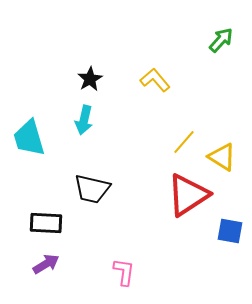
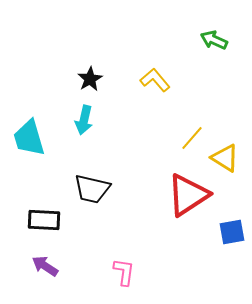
green arrow: moved 7 px left; rotated 108 degrees counterclockwise
yellow line: moved 8 px right, 4 px up
yellow triangle: moved 3 px right, 1 px down
black rectangle: moved 2 px left, 3 px up
blue square: moved 2 px right, 1 px down; rotated 20 degrees counterclockwise
purple arrow: moved 1 px left, 2 px down; rotated 116 degrees counterclockwise
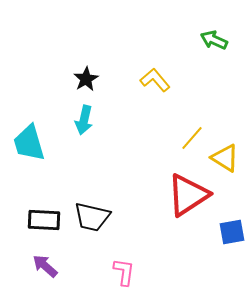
black star: moved 4 px left
cyan trapezoid: moved 5 px down
black trapezoid: moved 28 px down
purple arrow: rotated 8 degrees clockwise
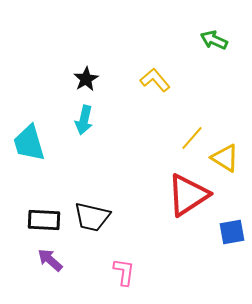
purple arrow: moved 5 px right, 6 px up
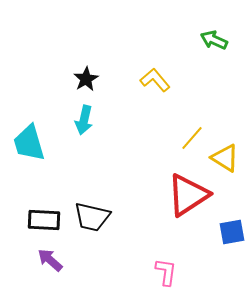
pink L-shape: moved 42 px right
